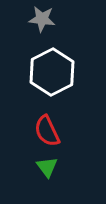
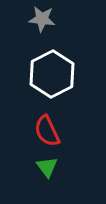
white hexagon: moved 2 px down
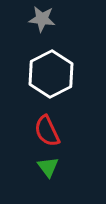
white hexagon: moved 1 px left
green triangle: moved 1 px right
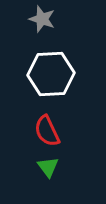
gray star: rotated 12 degrees clockwise
white hexagon: rotated 24 degrees clockwise
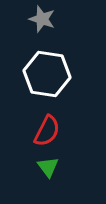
white hexagon: moved 4 px left; rotated 12 degrees clockwise
red semicircle: rotated 128 degrees counterclockwise
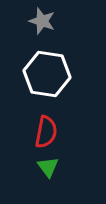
gray star: moved 2 px down
red semicircle: moved 1 px left, 1 px down; rotated 16 degrees counterclockwise
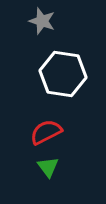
white hexagon: moved 16 px right
red semicircle: rotated 128 degrees counterclockwise
